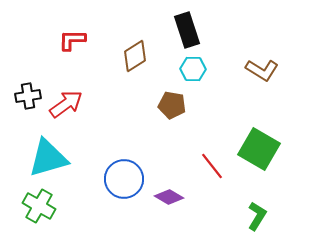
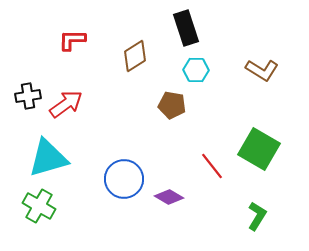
black rectangle: moved 1 px left, 2 px up
cyan hexagon: moved 3 px right, 1 px down
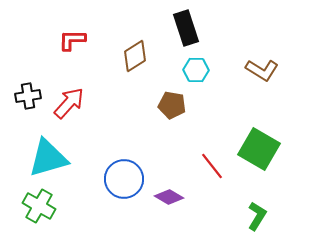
red arrow: moved 3 px right, 1 px up; rotated 12 degrees counterclockwise
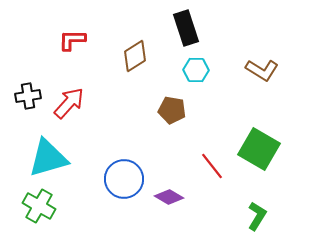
brown pentagon: moved 5 px down
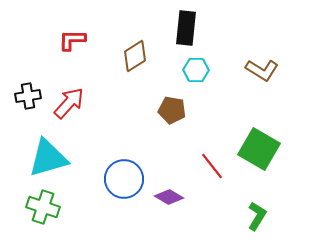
black rectangle: rotated 24 degrees clockwise
green cross: moved 4 px right, 1 px down; rotated 12 degrees counterclockwise
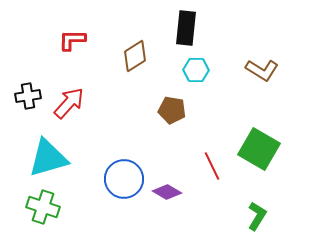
red line: rotated 12 degrees clockwise
purple diamond: moved 2 px left, 5 px up
